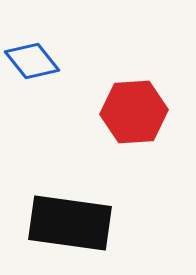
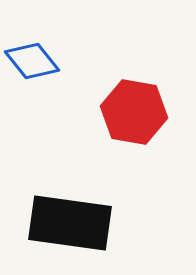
red hexagon: rotated 14 degrees clockwise
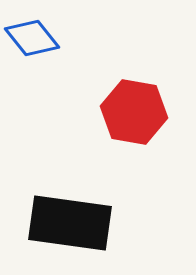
blue diamond: moved 23 px up
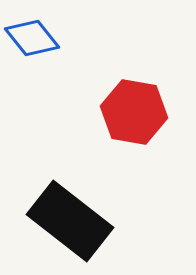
black rectangle: moved 2 px up; rotated 30 degrees clockwise
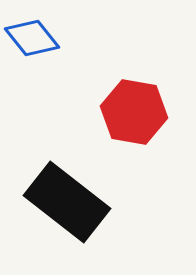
black rectangle: moved 3 px left, 19 px up
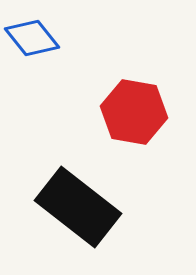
black rectangle: moved 11 px right, 5 px down
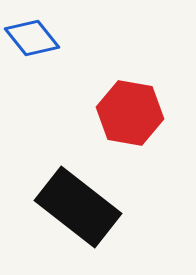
red hexagon: moved 4 px left, 1 px down
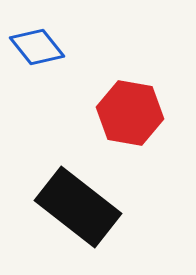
blue diamond: moved 5 px right, 9 px down
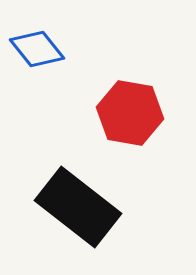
blue diamond: moved 2 px down
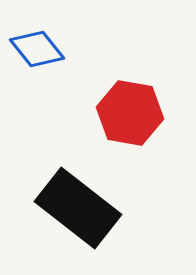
black rectangle: moved 1 px down
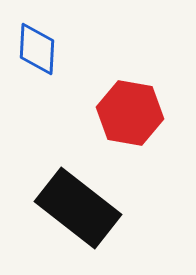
blue diamond: rotated 42 degrees clockwise
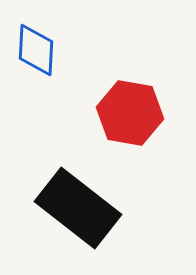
blue diamond: moved 1 px left, 1 px down
